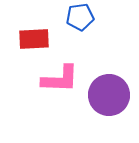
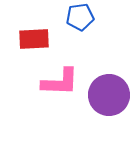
pink L-shape: moved 3 px down
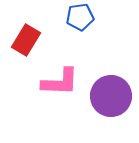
red rectangle: moved 8 px left, 1 px down; rotated 56 degrees counterclockwise
purple circle: moved 2 px right, 1 px down
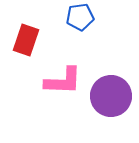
red rectangle: rotated 12 degrees counterclockwise
pink L-shape: moved 3 px right, 1 px up
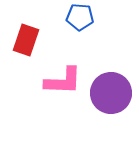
blue pentagon: rotated 12 degrees clockwise
purple circle: moved 3 px up
